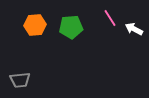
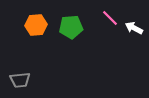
pink line: rotated 12 degrees counterclockwise
orange hexagon: moved 1 px right
white arrow: moved 1 px up
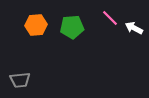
green pentagon: moved 1 px right
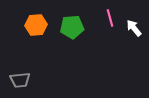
pink line: rotated 30 degrees clockwise
white arrow: rotated 24 degrees clockwise
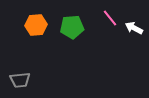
pink line: rotated 24 degrees counterclockwise
white arrow: rotated 24 degrees counterclockwise
